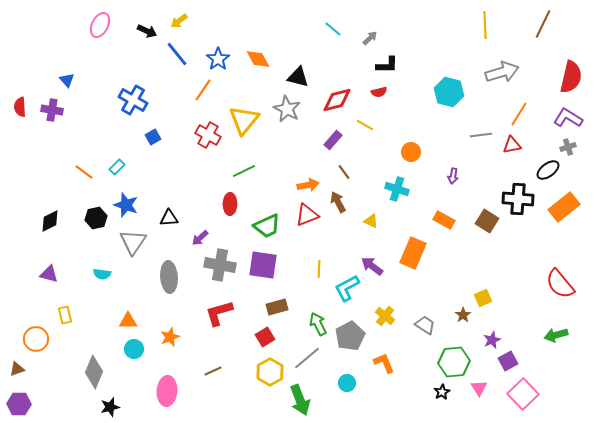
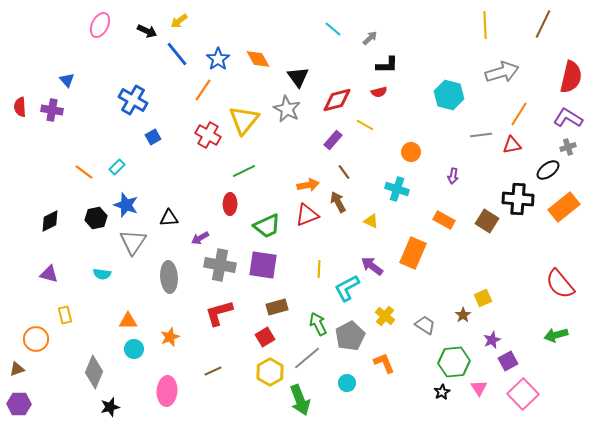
black triangle at (298, 77): rotated 40 degrees clockwise
cyan hexagon at (449, 92): moved 3 px down
purple arrow at (200, 238): rotated 12 degrees clockwise
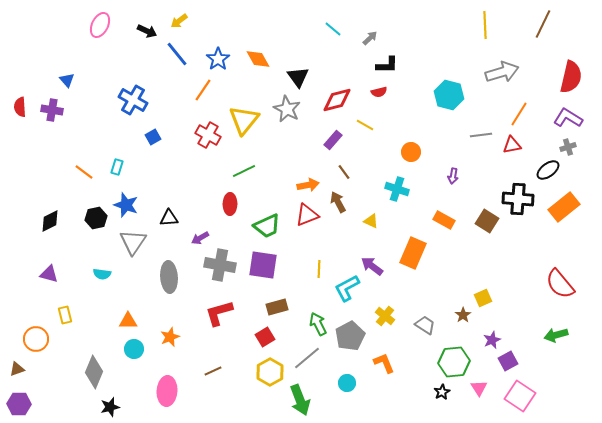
cyan rectangle at (117, 167): rotated 28 degrees counterclockwise
pink square at (523, 394): moved 3 px left, 2 px down; rotated 12 degrees counterclockwise
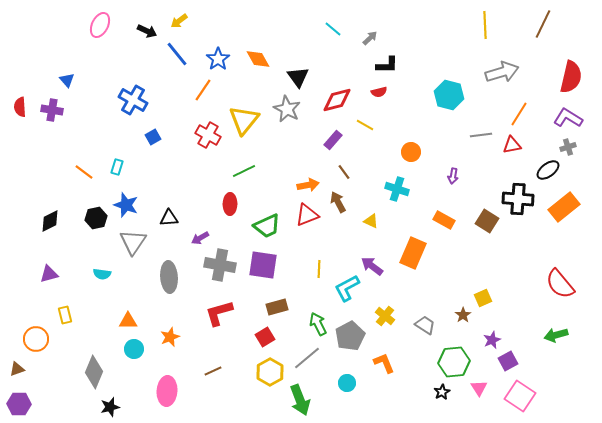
purple triangle at (49, 274): rotated 30 degrees counterclockwise
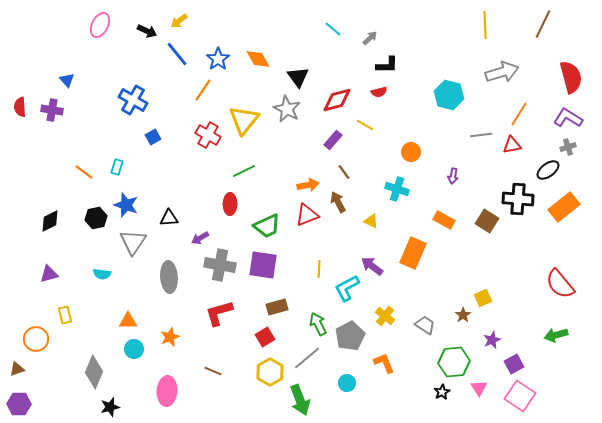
red semicircle at (571, 77): rotated 28 degrees counterclockwise
purple square at (508, 361): moved 6 px right, 3 px down
brown line at (213, 371): rotated 48 degrees clockwise
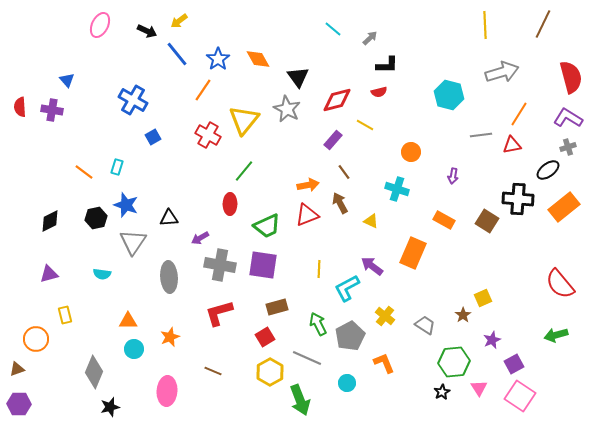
green line at (244, 171): rotated 25 degrees counterclockwise
brown arrow at (338, 202): moved 2 px right, 1 px down
gray line at (307, 358): rotated 64 degrees clockwise
